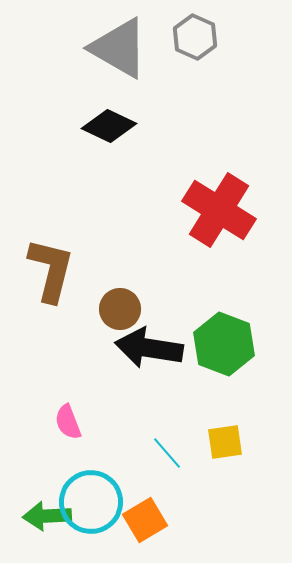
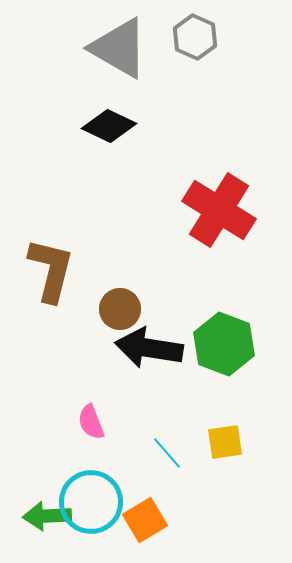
pink semicircle: moved 23 px right
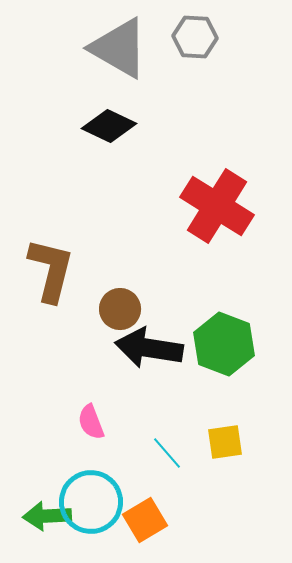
gray hexagon: rotated 21 degrees counterclockwise
red cross: moved 2 px left, 4 px up
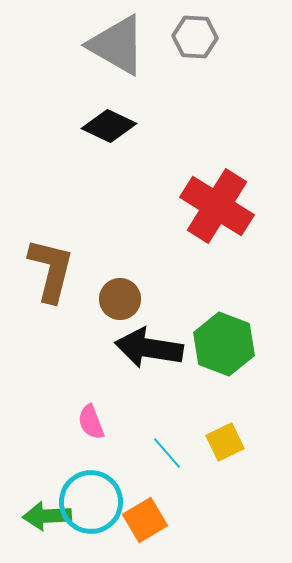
gray triangle: moved 2 px left, 3 px up
brown circle: moved 10 px up
yellow square: rotated 18 degrees counterclockwise
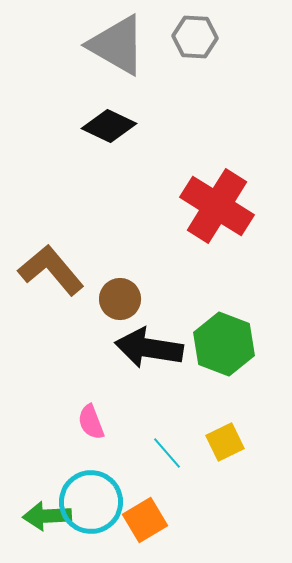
brown L-shape: rotated 54 degrees counterclockwise
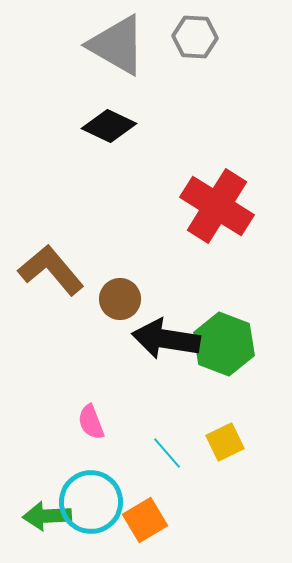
black arrow: moved 17 px right, 9 px up
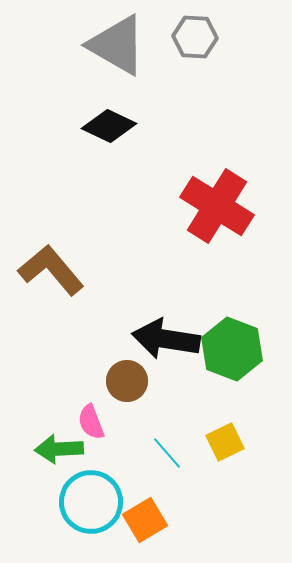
brown circle: moved 7 px right, 82 px down
green hexagon: moved 8 px right, 5 px down
green arrow: moved 12 px right, 67 px up
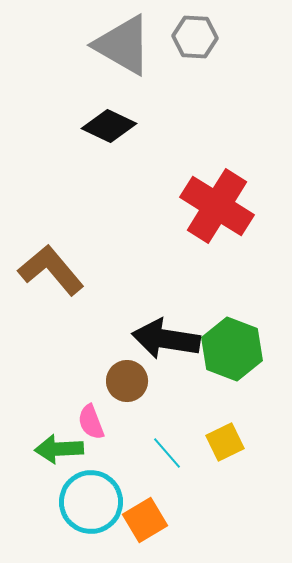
gray triangle: moved 6 px right
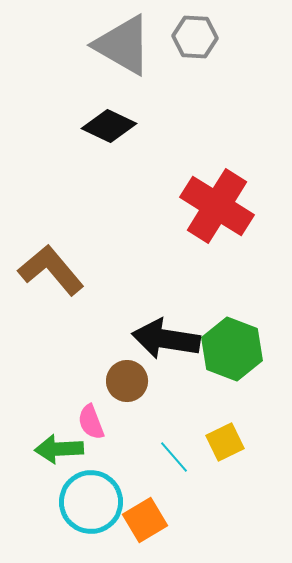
cyan line: moved 7 px right, 4 px down
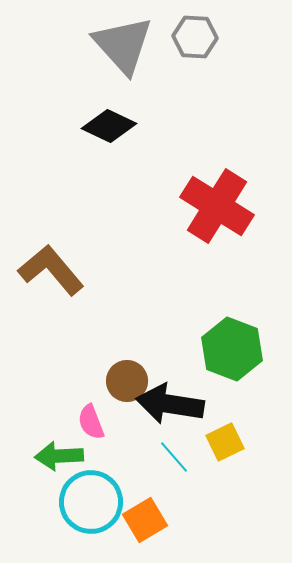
gray triangle: rotated 18 degrees clockwise
black arrow: moved 4 px right, 65 px down
green arrow: moved 7 px down
